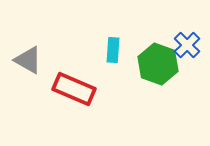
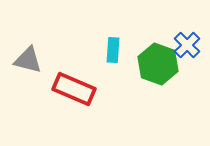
gray triangle: rotated 16 degrees counterclockwise
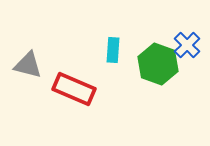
gray triangle: moved 5 px down
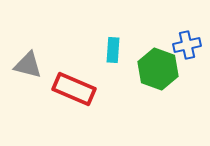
blue cross: rotated 32 degrees clockwise
green hexagon: moved 5 px down
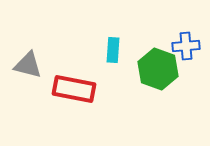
blue cross: moved 1 px left, 1 px down; rotated 8 degrees clockwise
red rectangle: rotated 12 degrees counterclockwise
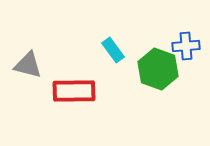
cyan rectangle: rotated 40 degrees counterclockwise
red rectangle: moved 2 px down; rotated 12 degrees counterclockwise
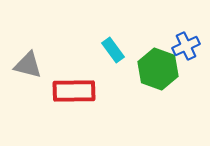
blue cross: rotated 20 degrees counterclockwise
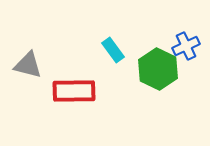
green hexagon: rotated 6 degrees clockwise
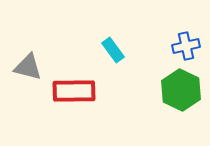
blue cross: rotated 12 degrees clockwise
gray triangle: moved 2 px down
green hexagon: moved 23 px right, 21 px down
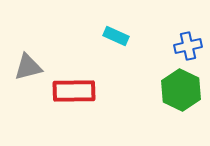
blue cross: moved 2 px right
cyan rectangle: moved 3 px right, 14 px up; rotated 30 degrees counterclockwise
gray triangle: rotated 28 degrees counterclockwise
